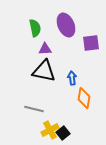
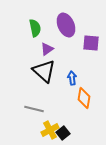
purple square: rotated 12 degrees clockwise
purple triangle: moved 2 px right; rotated 32 degrees counterclockwise
black triangle: rotated 30 degrees clockwise
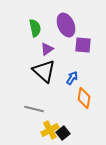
purple square: moved 8 px left, 2 px down
blue arrow: rotated 40 degrees clockwise
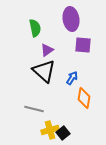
purple ellipse: moved 5 px right, 6 px up; rotated 15 degrees clockwise
purple triangle: moved 1 px down
yellow cross: rotated 12 degrees clockwise
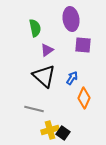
black triangle: moved 5 px down
orange diamond: rotated 15 degrees clockwise
black square: rotated 16 degrees counterclockwise
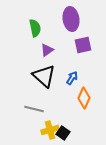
purple square: rotated 18 degrees counterclockwise
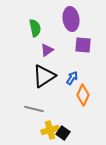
purple square: rotated 18 degrees clockwise
black triangle: rotated 45 degrees clockwise
orange diamond: moved 1 px left, 3 px up
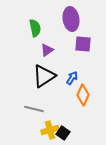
purple square: moved 1 px up
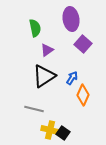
purple square: rotated 36 degrees clockwise
yellow cross: rotated 30 degrees clockwise
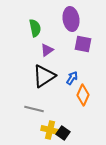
purple square: rotated 30 degrees counterclockwise
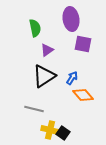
orange diamond: rotated 65 degrees counterclockwise
